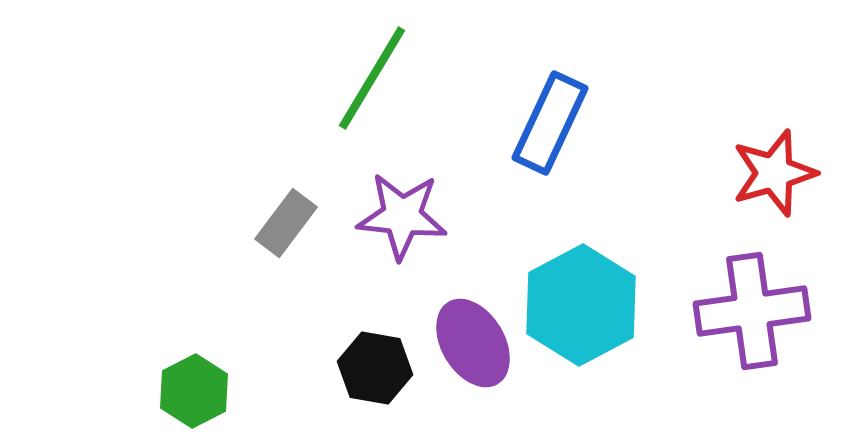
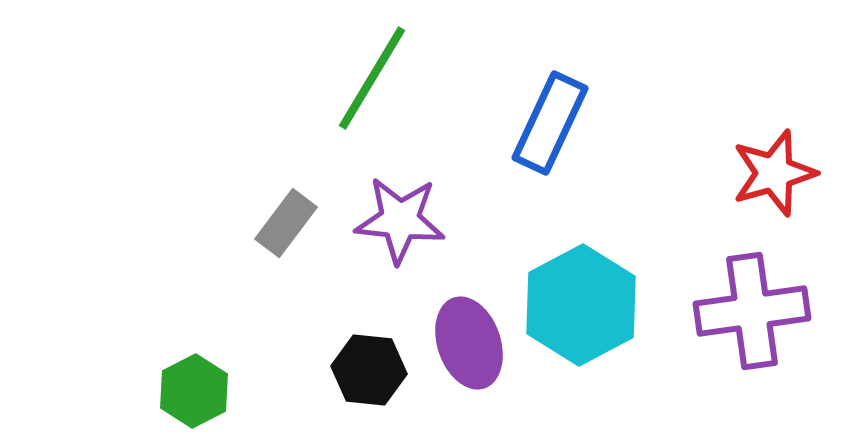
purple star: moved 2 px left, 4 px down
purple ellipse: moved 4 px left; rotated 12 degrees clockwise
black hexagon: moved 6 px left, 2 px down; rotated 4 degrees counterclockwise
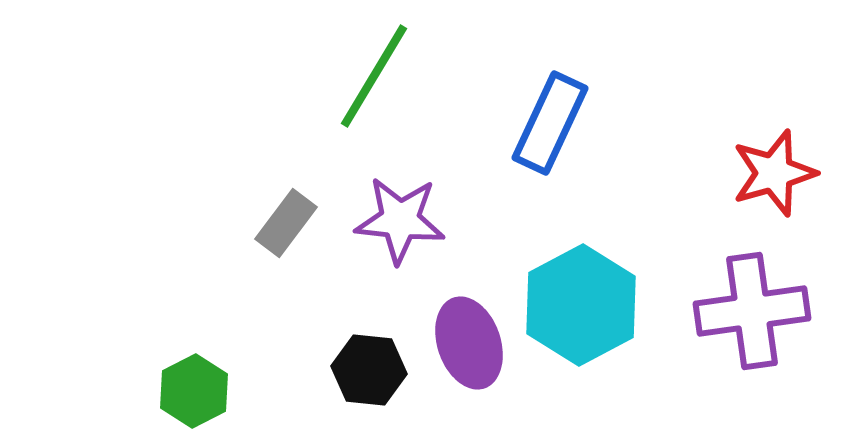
green line: moved 2 px right, 2 px up
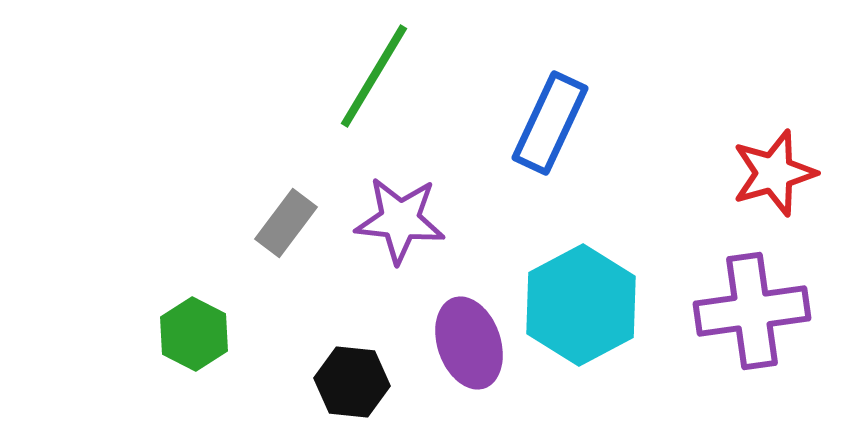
black hexagon: moved 17 px left, 12 px down
green hexagon: moved 57 px up; rotated 6 degrees counterclockwise
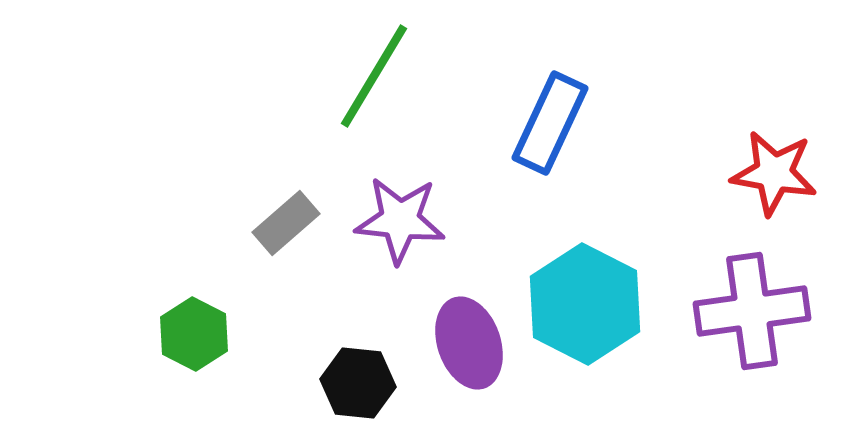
red star: rotated 26 degrees clockwise
gray rectangle: rotated 12 degrees clockwise
cyan hexagon: moved 4 px right, 1 px up; rotated 5 degrees counterclockwise
black hexagon: moved 6 px right, 1 px down
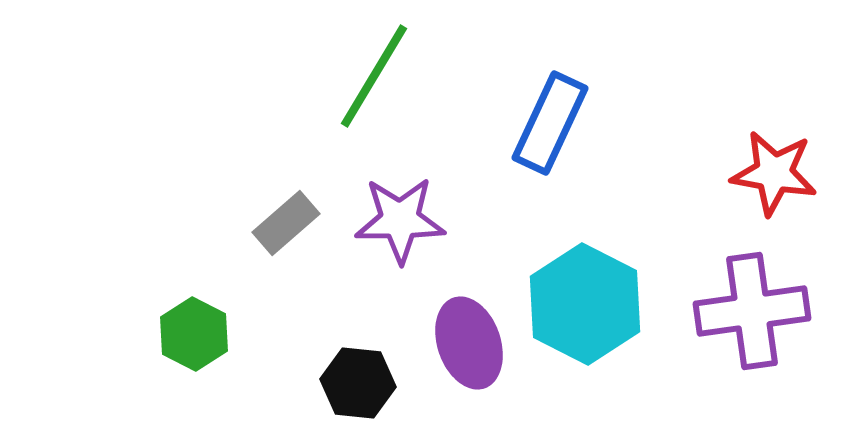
purple star: rotated 6 degrees counterclockwise
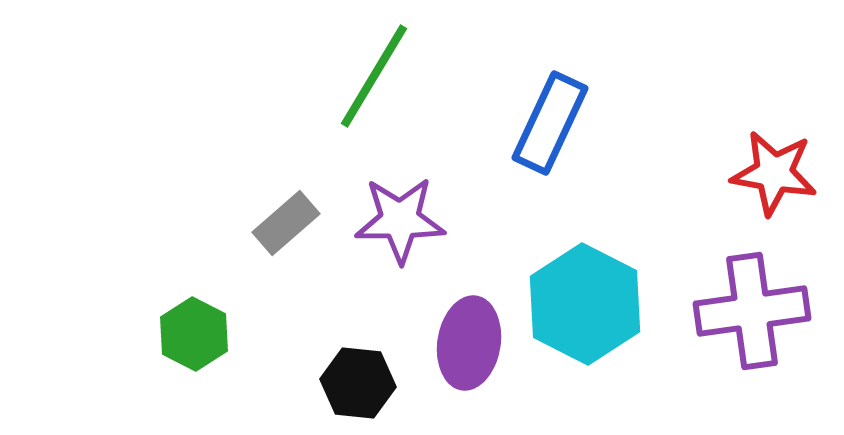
purple ellipse: rotated 28 degrees clockwise
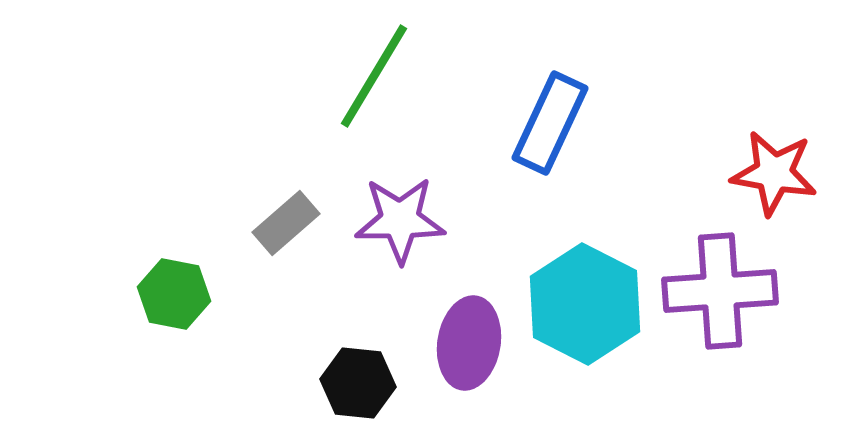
purple cross: moved 32 px left, 20 px up; rotated 4 degrees clockwise
green hexagon: moved 20 px left, 40 px up; rotated 16 degrees counterclockwise
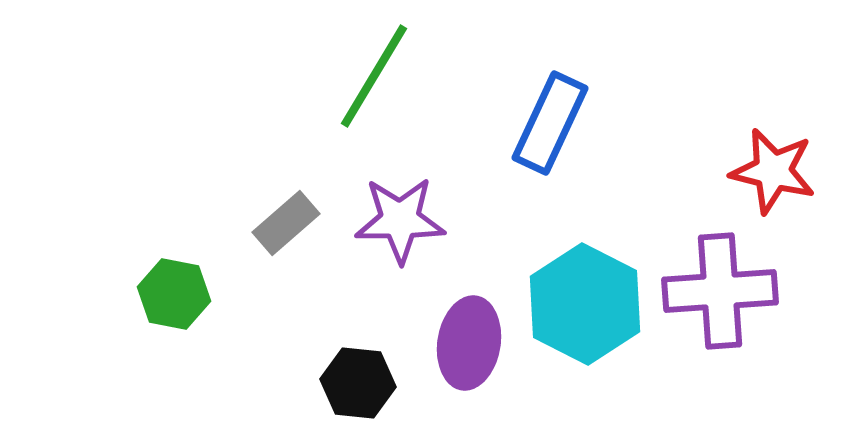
red star: moved 1 px left, 2 px up; rotated 4 degrees clockwise
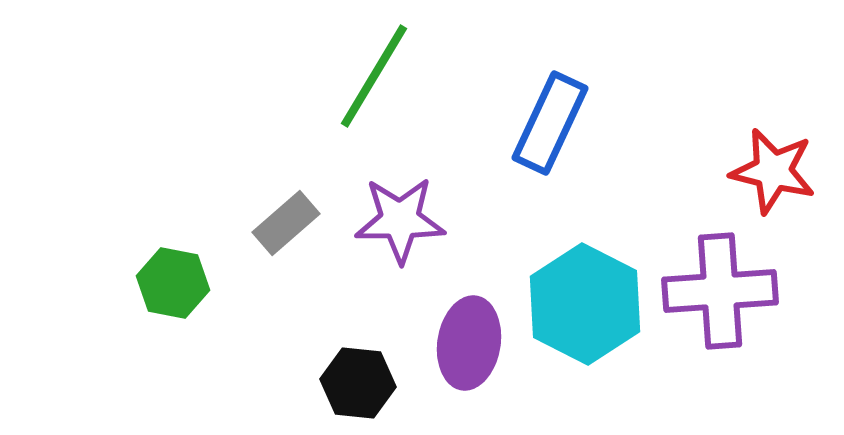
green hexagon: moved 1 px left, 11 px up
